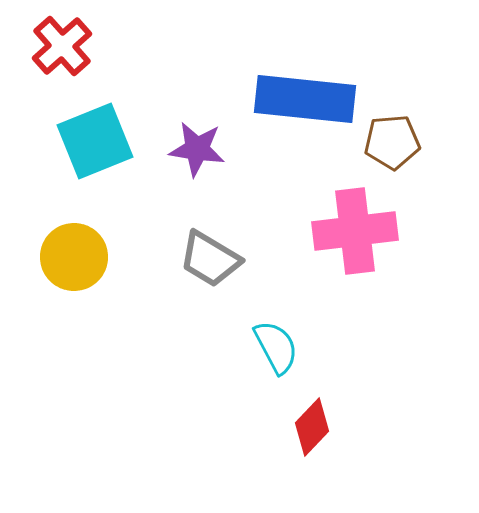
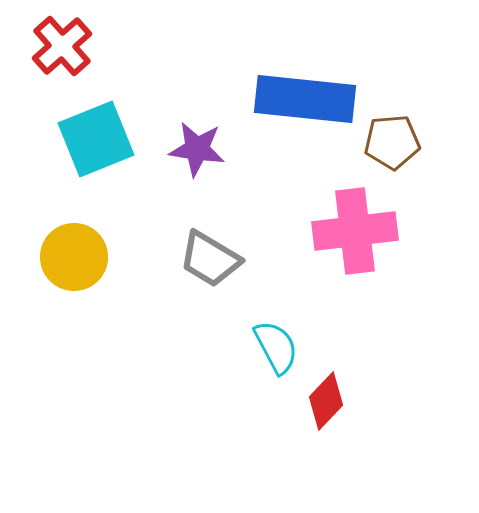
cyan square: moved 1 px right, 2 px up
red diamond: moved 14 px right, 26 px up
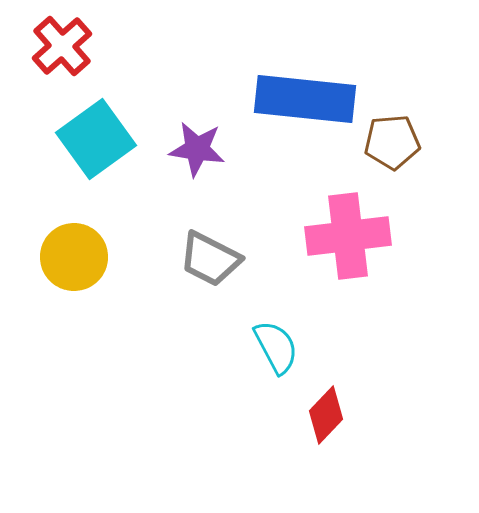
cyan square: rotated 14 degrees counterclockwise
pink cross: moved 7 px left, 5 px down
gray trapezoid: rotated 4 degrees counterclockwise
red diamond: moved 14 px down
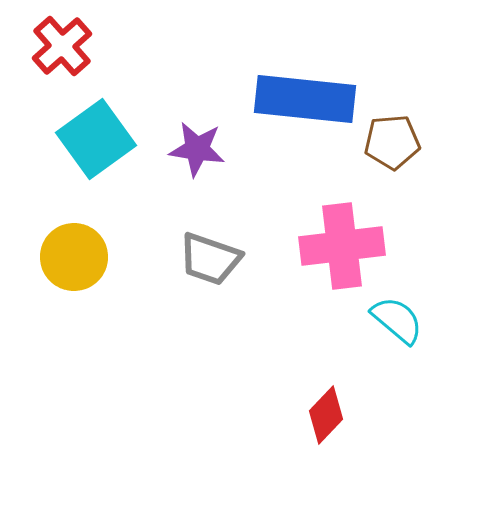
pink cross: moved 6 px left, 10 px down
gray trapezoid: rotated 8 degrees counterclockwise
cyan semicircle: moved 121 px right, 27 px up; rotated 22 degrees counterclockwise
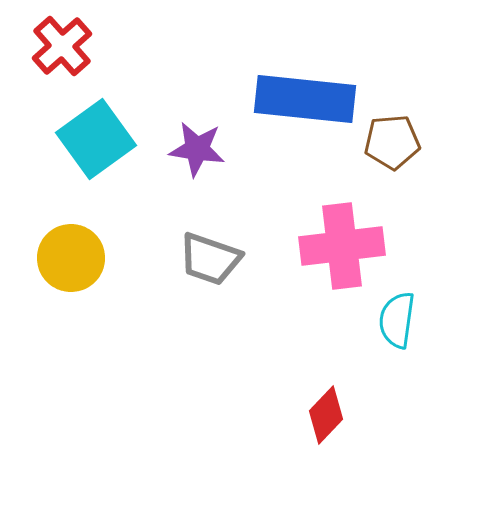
yellow circle: moved 3 px left, 1 px down
cyan semicircle: rotated 122 degrees counterclockwise
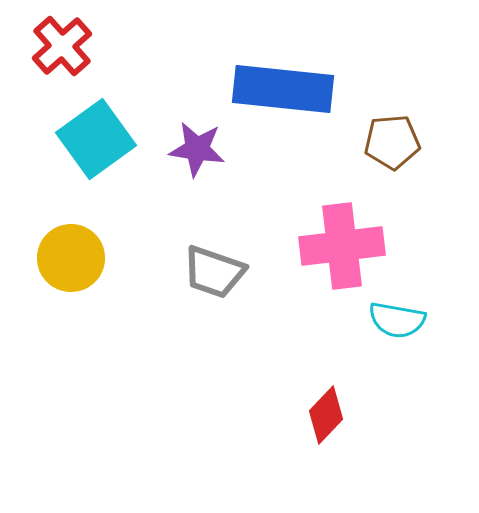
blue rectangle: moved 22 px left, 10 px up
gray trapezoid: moved 4 px right, 13 px down
cyan semicircle: rotated 88 degrees counterclockwise
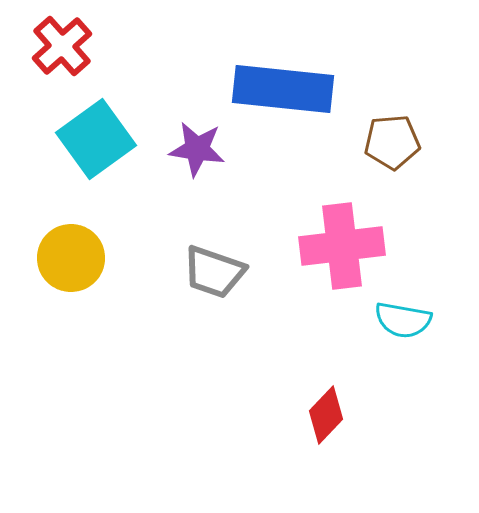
cyan semicircle: moved 6 px right
